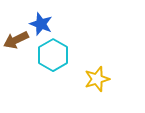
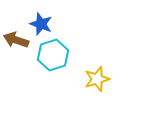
brown arrow: rotated 45 degrees clockwise
cyan hexagon: rotated 12 degrees clockwise
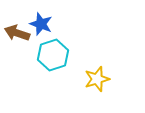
brown arrow: moved 1 px right, 7 px up
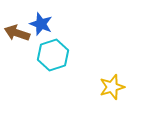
yellow star: moved 15 px right, 8 px down
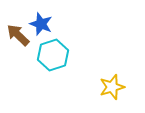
brown arrow: moved 1 px right, 2 px down; rotated 25 degrees clockwise
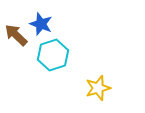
brown arrow: moved 2 px left
yellow star: moved 14 px left, 1 px down
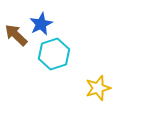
blue star: rotated 25 degrees clockwise
cyan hexagon: moved 1 px right, 1 px up
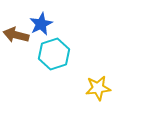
brown arrow: rotated 30 degrees counterclockwise
yellow star: rotated 10 degrees clockwise
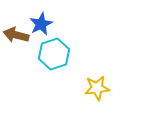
yellow star: moved 1 px left
